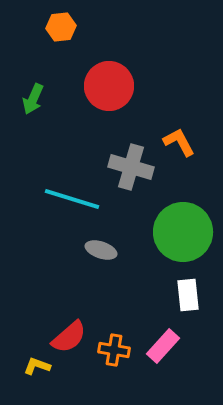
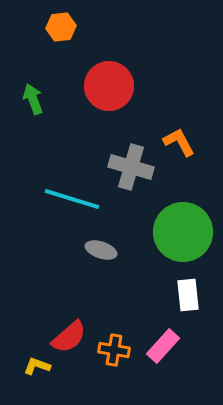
green arrow: rotated 136 degrees clockwise
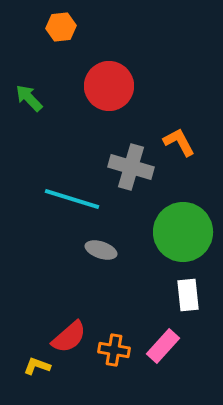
green arrow: moved 4 px left, 1 px up; rotated 24 degrees counterclockwise
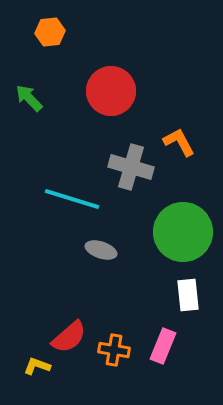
orange hexagon: moved 11 px left, 5 px down
red circle: moved 2 px right, 5 px down
pink rectangle: rotated 20 degrees counterclockwise
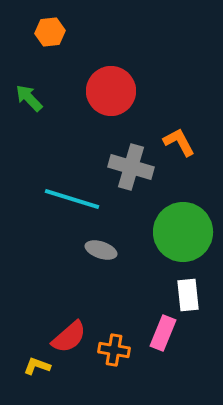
pink rectangle: moved 13 px up
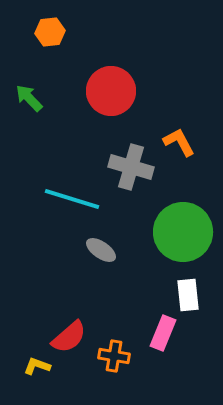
gray ellipse: rotated 16 degrees clockwise
orange cross: moved 6 px down
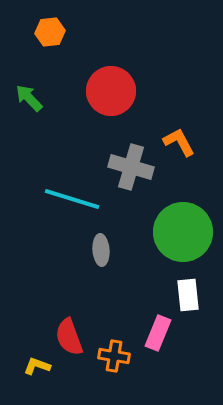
gray ellipse: rotated 52 degrees clockwise
pink rectangle: moved 5 px left
red semicircle: rotated 111 degrees clockwise
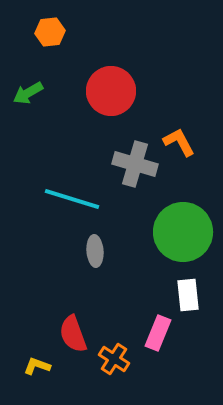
green arrow: moved 1 px left, 5 px up; rotated 76 degrees counterclockwise
gray cross: moved 4 px right, 3 px up
gray ellipse: moved 6 px left, 1 px down
red semicircle: moved 4 px right, 3 px up
orange cross: moved 3 px down; rotated 24 degrees clockwise
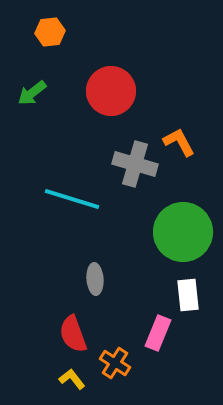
green arrow: moved 4 px right; rotated 8 degrees counterclockwise
gray ellipse: moved 28 px down
orange cross: moved 1 px right, 4 px down
yellow L-shape: moved 35 px right, 13 px down; rotated 32 degrees clockwise
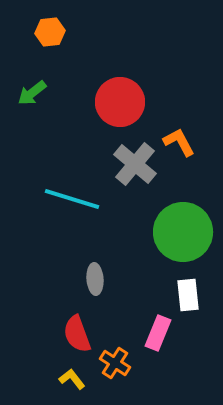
red circle: moved 9 px right, 11 px down
gray cross: rotated 24 degrees clockwise
red semicircle: moved 4 px right
